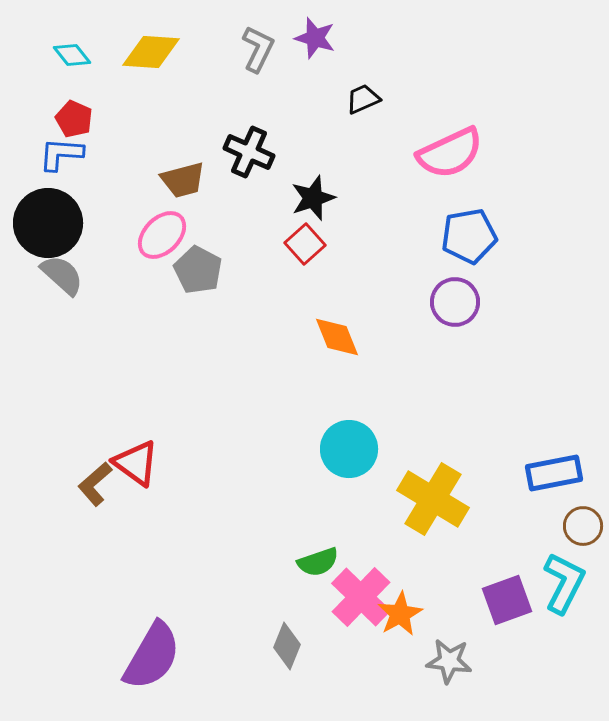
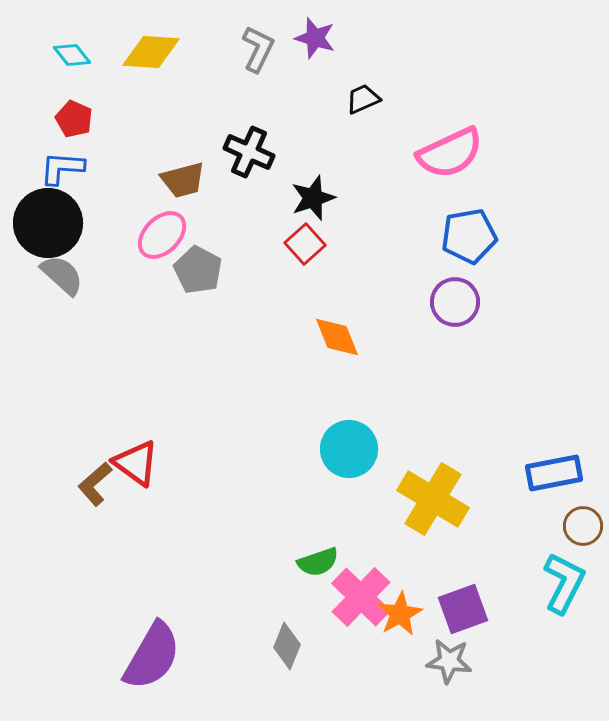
blue L-shape: moved 1 px right, 14 px down
purple square: moved 44 px left, 9 px down
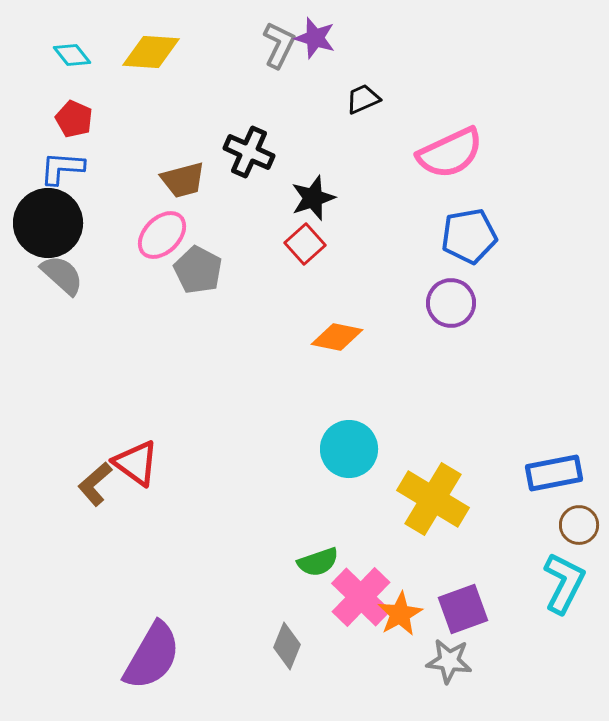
gray L-shape: moved 21 px right, 4 px up
purple circle: moved 4 px left, 1 px down
orange diamond: rotated 57 degrees counterclockwise
brown circle: moved 4 px left, 1 px up
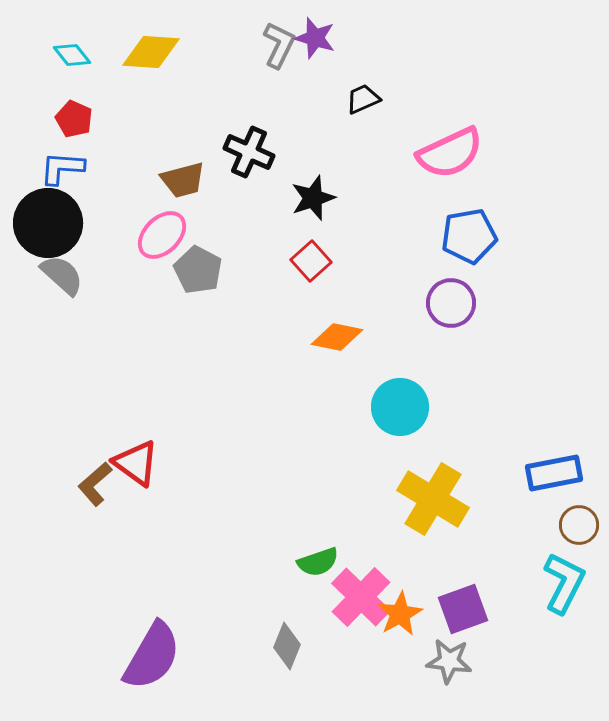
red square: moved 6 px right, 17 px down
cyan circle: moved 51 px right, 42 px up
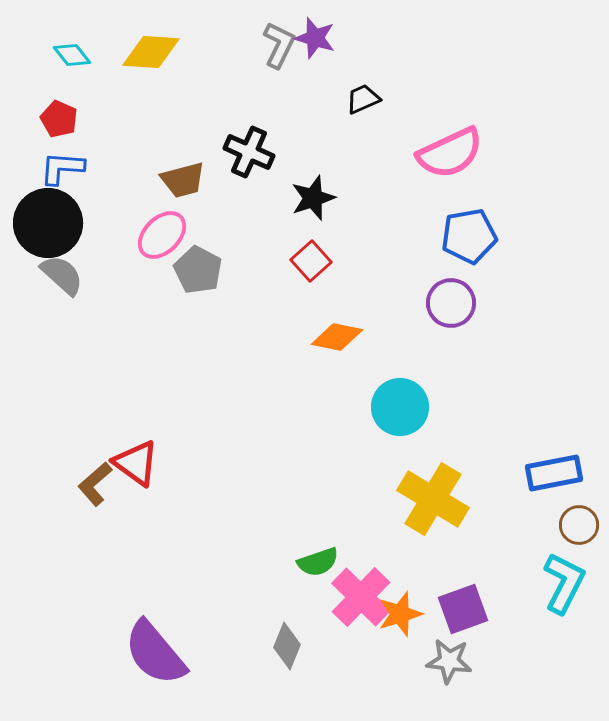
red pentagon: moved 15 px left
orange star: rotated 12 degrees clockwise
purple semicircle: moved 3 px right, 3 px up; rotated 110 degrees clockwise
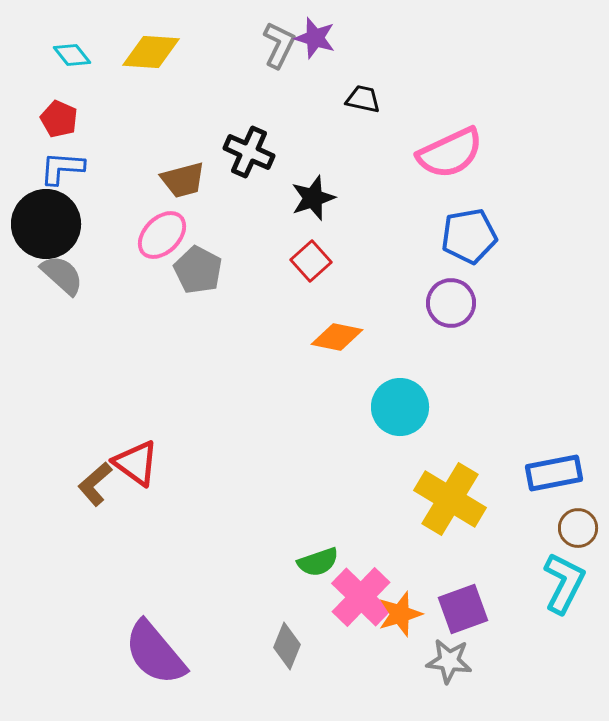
black trapezoid: rotated 36 degrees clockwise
black circle: moved 2 px left, 1 px down
yellow cross: moved 17 px right
brown circle: moved 1 px left, 3 px down
